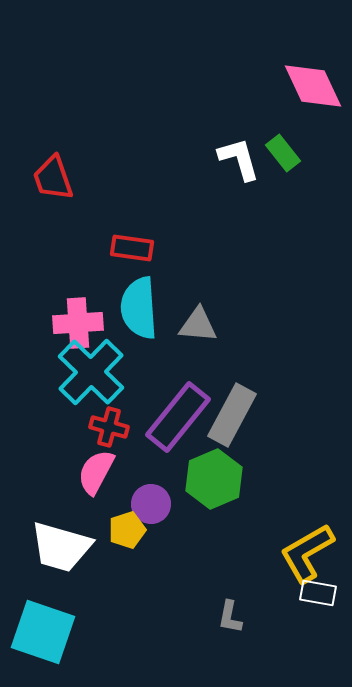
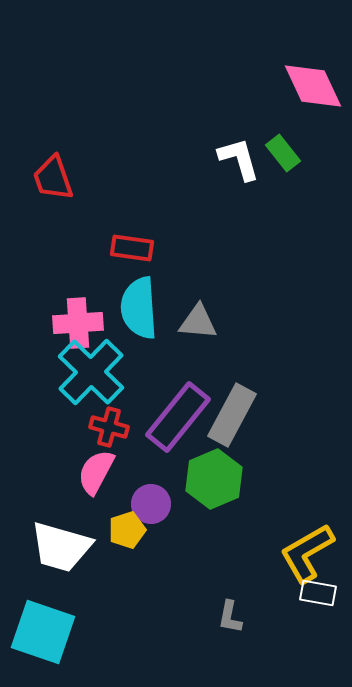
gray triangle: moved 3 px up
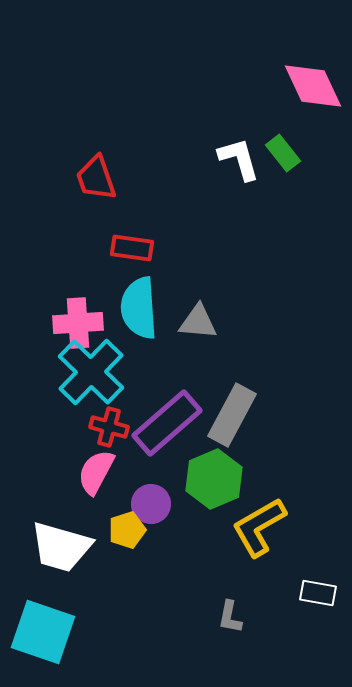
red trapezoid: moved 43 px right
purple rectangle: moved 11 px left, 6 px down; rotated 10 degrees clockwise
yellow L-shape: moved 48 px left, 26 px up
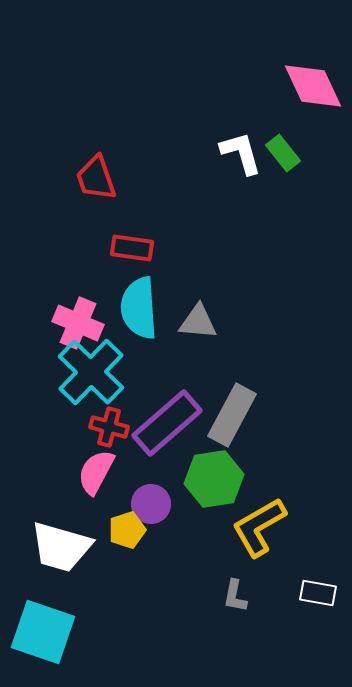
white L-shape: moved 2 px right, 6 px up
pink cross: rotated 27 degrees clockwise
green hexagon: rotated 14 degrees clockwise
gray L-shape: moved 5 px right, 21 px up
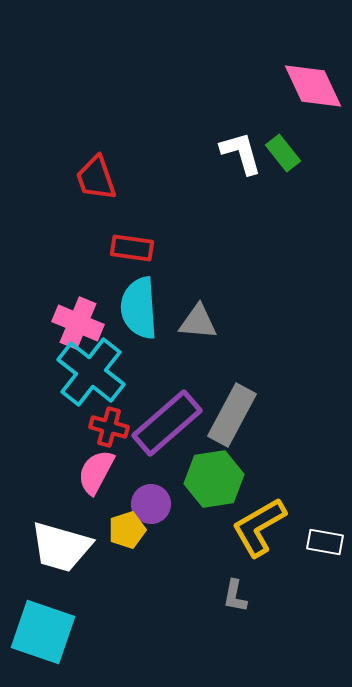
cyan cross: rotated 6 degrees counterclockwise
white rectangle: moved 7 px right, 51 px up
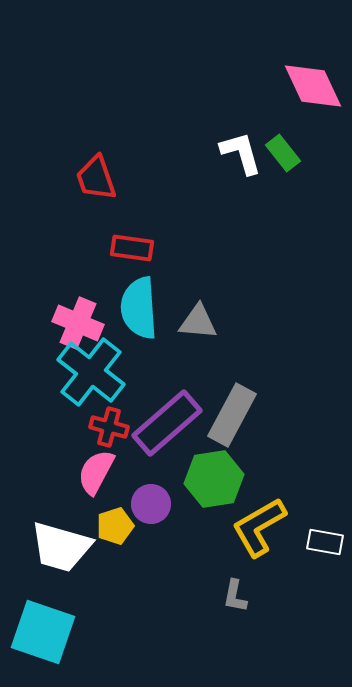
yellow pentagon: moved 12 px left, 4 px up
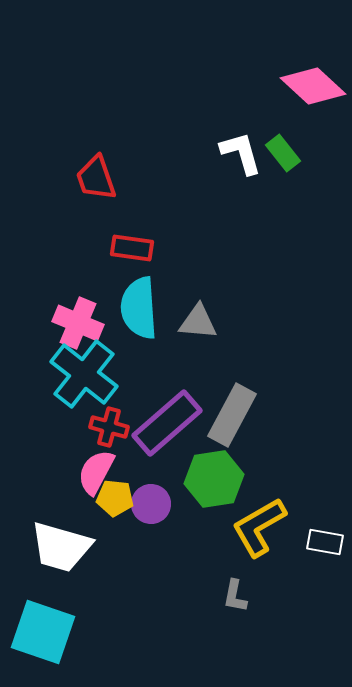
pink diamond: rotated 22 degrees counterclockwise
cyan cross: moved 7 px left, 2 px down
yellow pentagon: moved 28 px up; rotated 24 degrees clockwise
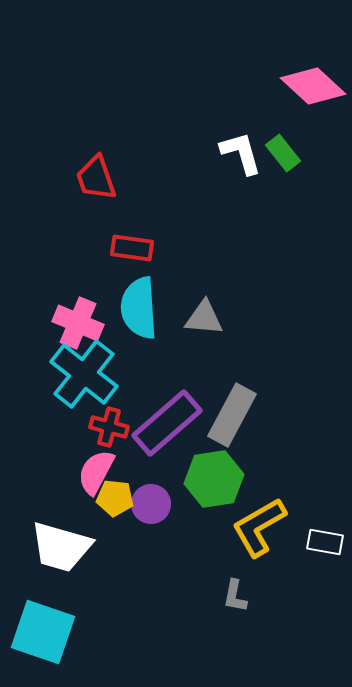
gray triangle: moved 6 px right, 4 px up
